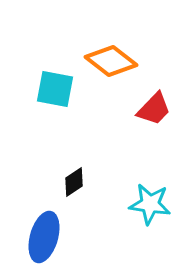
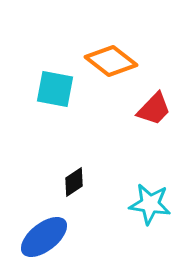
blue ellipse: rotated 36 degrees clockwise
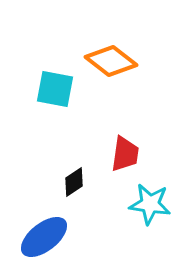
red trapezoid: moved 29 px left, 45 px down; rotated 36 degrees counterclockwise
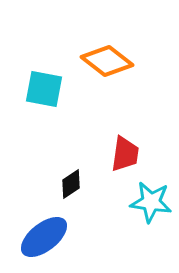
orange diamond: moved 4 px left
cyan square: moved 11 px left
black diamond: moved 3 px left, 2 px down
cyan star: moved 1 px right, 2 px up
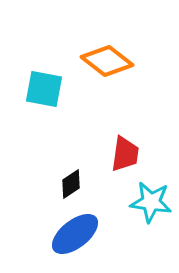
blue ellipse: moved 31 px right, 3 px up
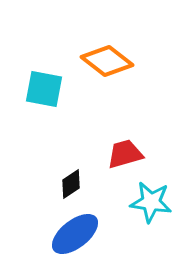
red trapezoid: rotated 114 degrees counterclockwise
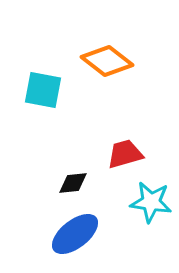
cyan square: moved 1 px left, 1 px down
black diamond: moved 2 px right, 1 px up; rotated 28 degrees clockwise
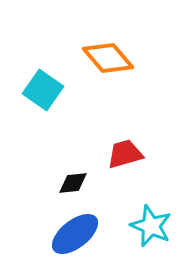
orange diamond: moved 1 px right, 3 px up; rotated 12 degrees clockwise
cyan square: rotated 24 degrees clockwise
cyan star: moved 24 px down; rotated 15 degrees clockwise
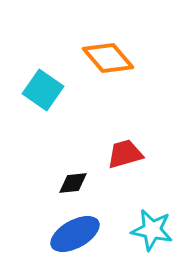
cyan star: moved 1 px right, 4 px down; rotated 12 degrees counterclockwise
blue ellipse: rotated 9 degrees clockwise
